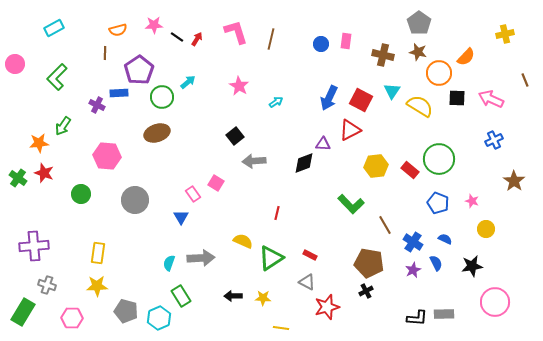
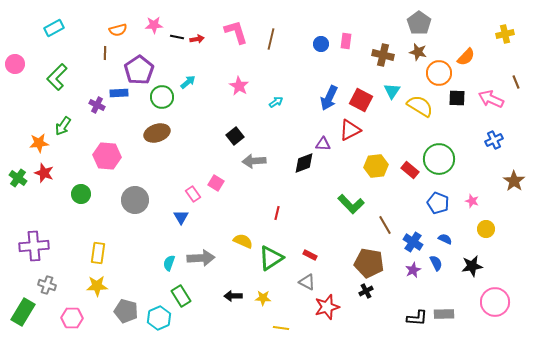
black line at (177, 37): rotated 24 degrees counterclockwise
red arrow at (197, 39): rotated 48 degrees clockwise
brown line at (525, 80): moved 9 px left, 2 px down
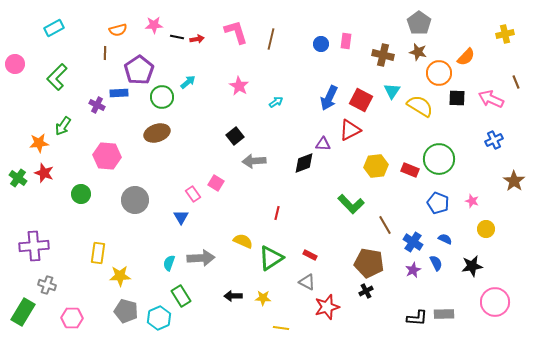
red rectangle at (410, 170): rotated 18 degrees counterclockwise
yellow star at (97, 286): moved 23 px right, 10 px up
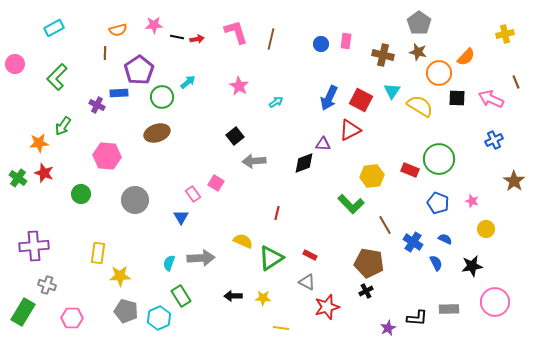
yellow hexagon at (376, 166): moved 4 px left, 10 px down
purple star at (413, 270): moved 25 px left, 58 px down
gray rectangle at (444, 314): moved 5 px right, 5 px up
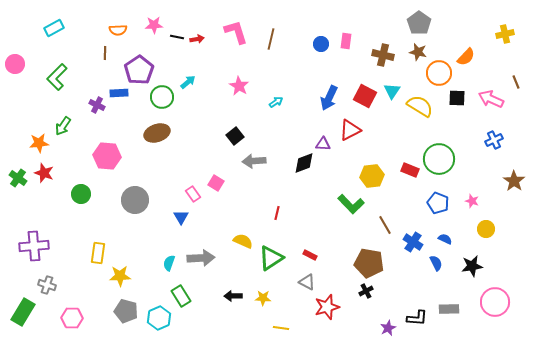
orange semicircle at (118, 30): rotated 12 degrees clockwise
red square at (361, 100): moved 4 px right, 4 px up
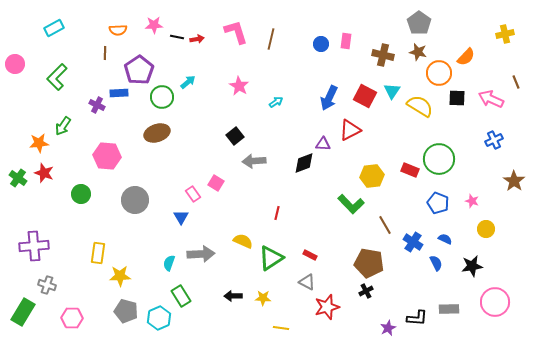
gray arrow at (201, 258): moved 4 px up
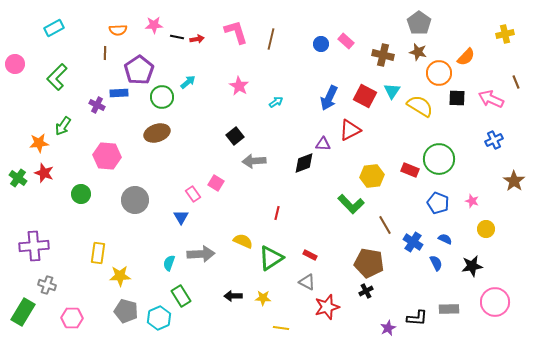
pink rectangle at (346, 41): rotated 56 degrees counterclockwise
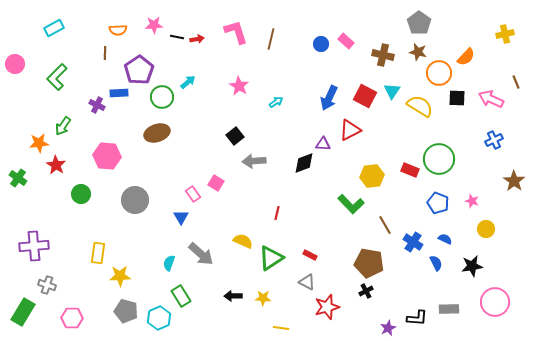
red star at (44, 173): moved 12 px right, 8 px up; rotated 12 degrees clockwise
gray arrow at (201, 254): rotated 44 degrees clockwise
